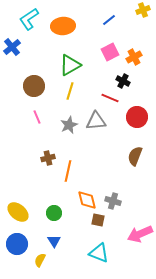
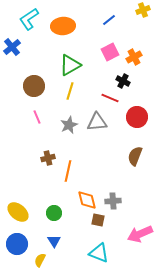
gray triangle: moved 1 px right, 1 px down
gray cross: rotated 21 degrees counterclockwise
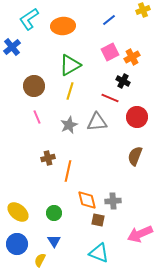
orange cross: moved 2 px left
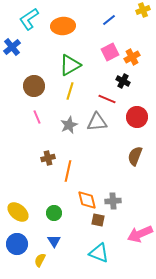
red line: moved 3 px left, 1 px down
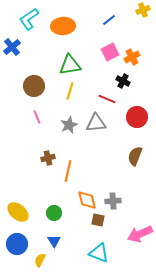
green triangle: rotated 20 degrees clockwise
gray triangle: moved 1 px left, 1 px down
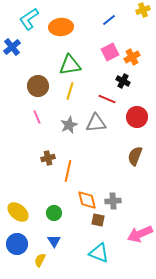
orange ellipse: moved 2 px left, 1 px down
brown circle: moved 4 px right
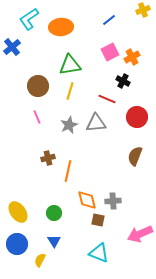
yellow ellipse: rotated 15 degrees clockwise
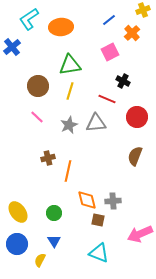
orange cross: moved 24 px up; rotated 14 degrees counterclockwise
pink line: rotated 24 degrees counterclockwise
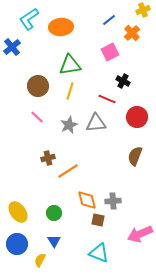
orange line: rotated 45 degrees clockwise
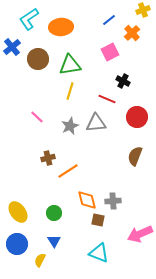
brown circle: moved 27 px up
gray star: moved 1 px right, 1 px down
